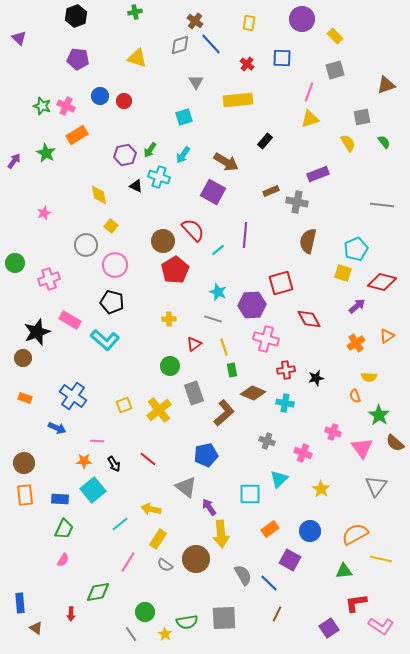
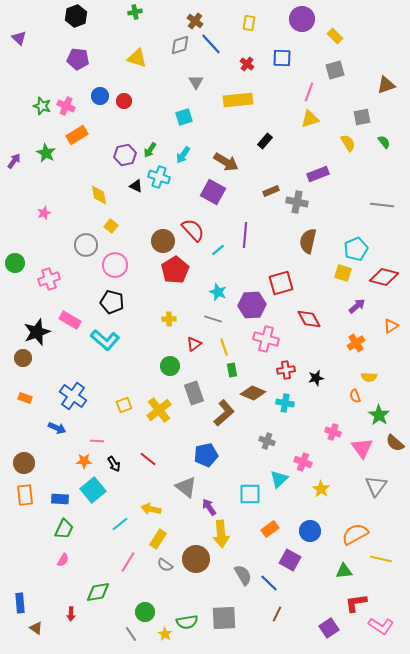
red diamond at (382, 282): moved 2 px right, 5 px up
orange triangle at (387, 336): moved 4 px right, 10 px up
pink cross at (303, 453): moved 9 px down
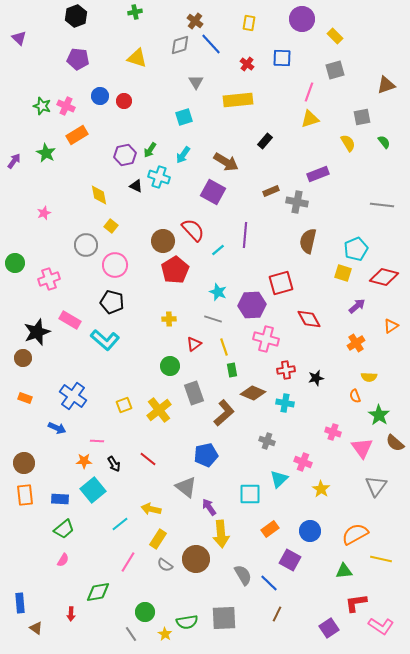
green trapezoid at (64, 529): rotated 25 degrees clockwise
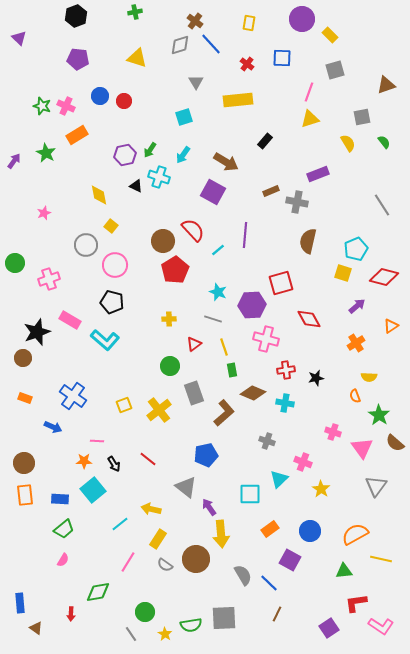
yellow rectangle at (335, 36): moved 5 px left, 1 px up
gray line at (382, 205): rotated 50 degrees clockwise
blue arrow at (57, 428): moved 4 px left, 1 px up
green semicircle at (187, 622): moved 4 px right, 3 px down
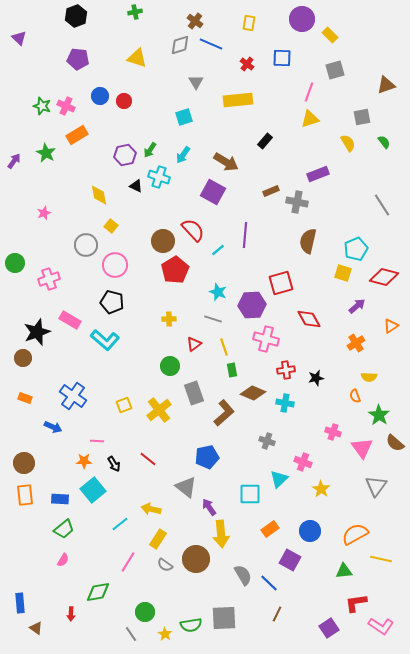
blue line at (211, 44): rotated 25 degrees counterclockwise
blue pentagon at (206, 455): moved 1 px right, 2 px down
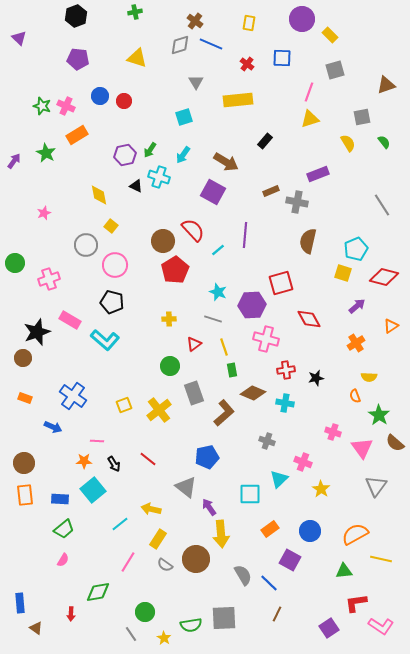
yellow star at (165, 634): moved 1 px left, 4 px down
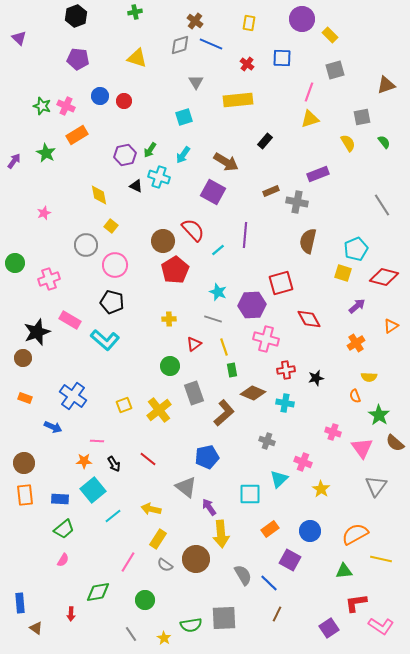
cyan line at (120, 524): moved 7 px left, 8 px up
green circle at (145, 612): moved 12 px up
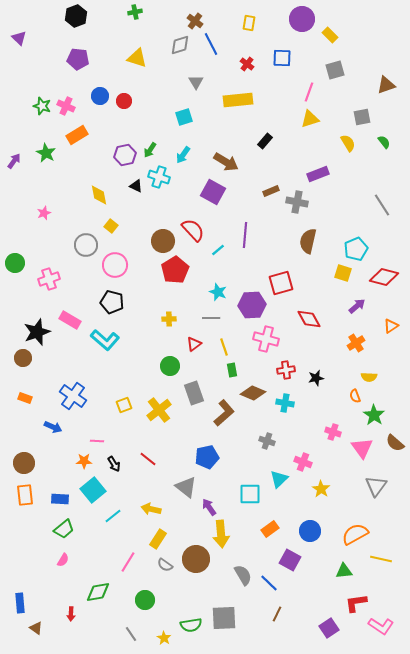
blue line at (211, 44): rotated 40 degrees clockwise
gray line at (213, 319): moved 2 px left, 1 px up; rotated 18 degrees counterclockwise
green star at (379, 415): moved 5 px left
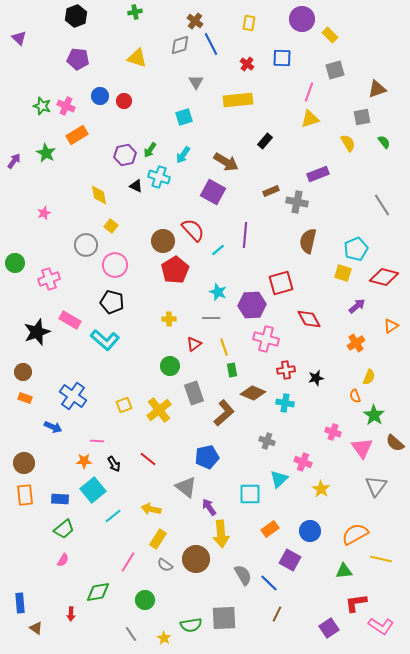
brown triangle at (386, 85): moved 9 px left, 4 px down
brown circle at (23, 358): moved 14 px down
yellow semicircle at (369, 377): rotated 70 degrees counterclockwise
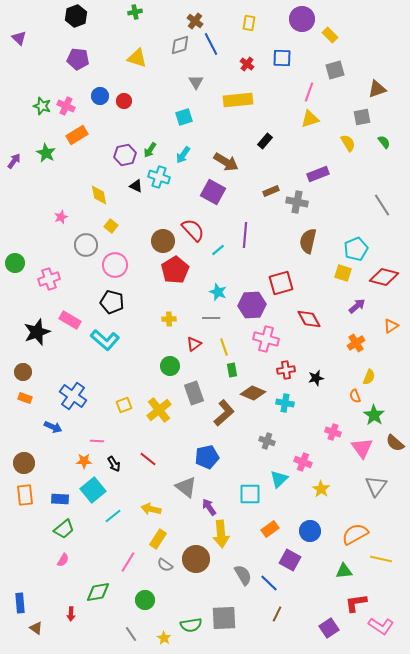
pink star at (44, 213): moved 17 px right, 4 px down
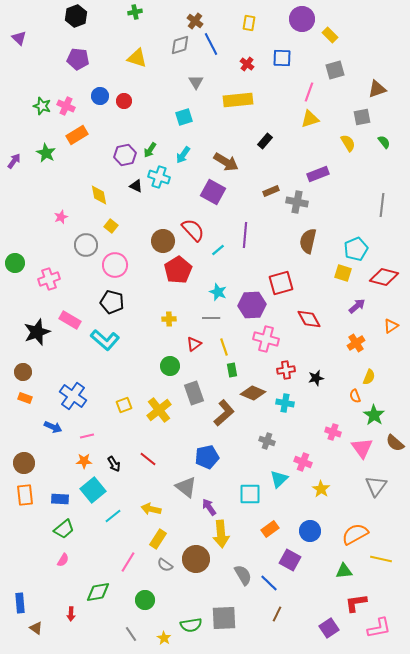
gray line at (382, 205): rotated 40 degrees clockwise
red pentagon at (175, 270): moved 3 px right
pink line at (97, 441): moved 10 px left, 5 px up; rotated 16 degrees counterclockwise
pink L-shape at (381, 626): moved 2 px left, 2 px down; rotated 45 degrees counterclockwise
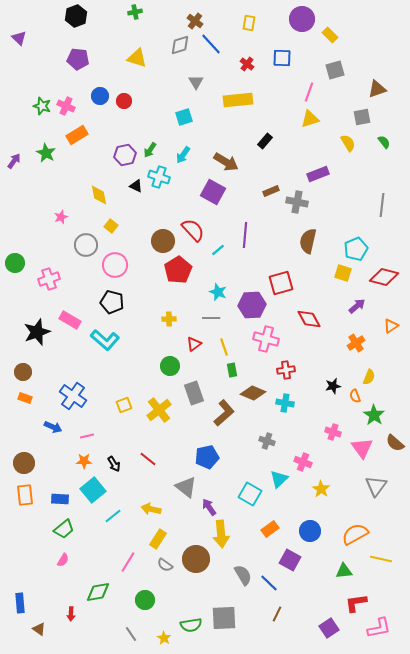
blue line at (211, 44): rotated 15 degrees counterclockwise
black star at (316, 378): moved 17 px right, 8 px down
cyan square at (250, 494): rotated 30 degrees clockwise
brown triangle at (36, 628): moved 3 px right, 1 px down
